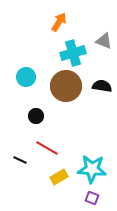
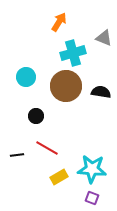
gray triangle: moved 3 px up
black semicircle: moved 1 px left, 6 px down
black line: moved 3 px left, 5 px up; rotated 32 degrees counterclockwise
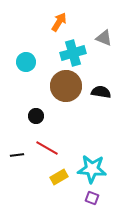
cyan circle: moved 15 px up
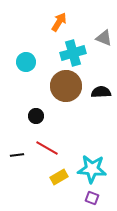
black semicircle: rotated 12 degrees counterclockwise
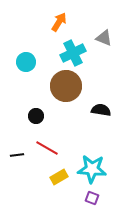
cyan cross: rotated 10 degrees counterclockwise
black semicircle: moved 18 px down; rotated 12 degrees clockwise
